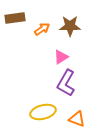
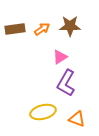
brown rectangle: moved 11 px down
pink triangle: moved 1 px left
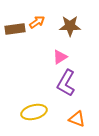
orange arrow: moved 5 px left, 7 px up
yellow ellipse: moved 9 px left
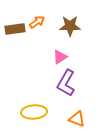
yellow ellipse: rotated 10 degrees clockwise
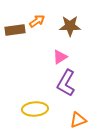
orange arrow: moved 1 px up
brown rectangle: moved 1 px down
yellow ellipse: moved 1 px right, 3 px up
orange triangle: moved 1 px right, 1 px down; rotated 42 degrees counterclockwise
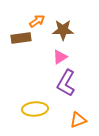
brown star: moved 7 px left, 4 px down
brown rectangle: moved 6 px right, 8 px down
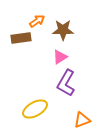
yellow ellipse: rotated 25 degrees counterclockwise
orange triangle: moved 4 px right
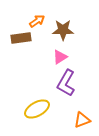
yellow ellipse: moved 2 px right
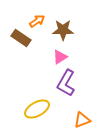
brown rectangle: rotated 42 degrees clockwise
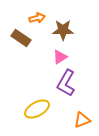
orange arrow: moved 3 px up; rotated 21 degrees clockwise
